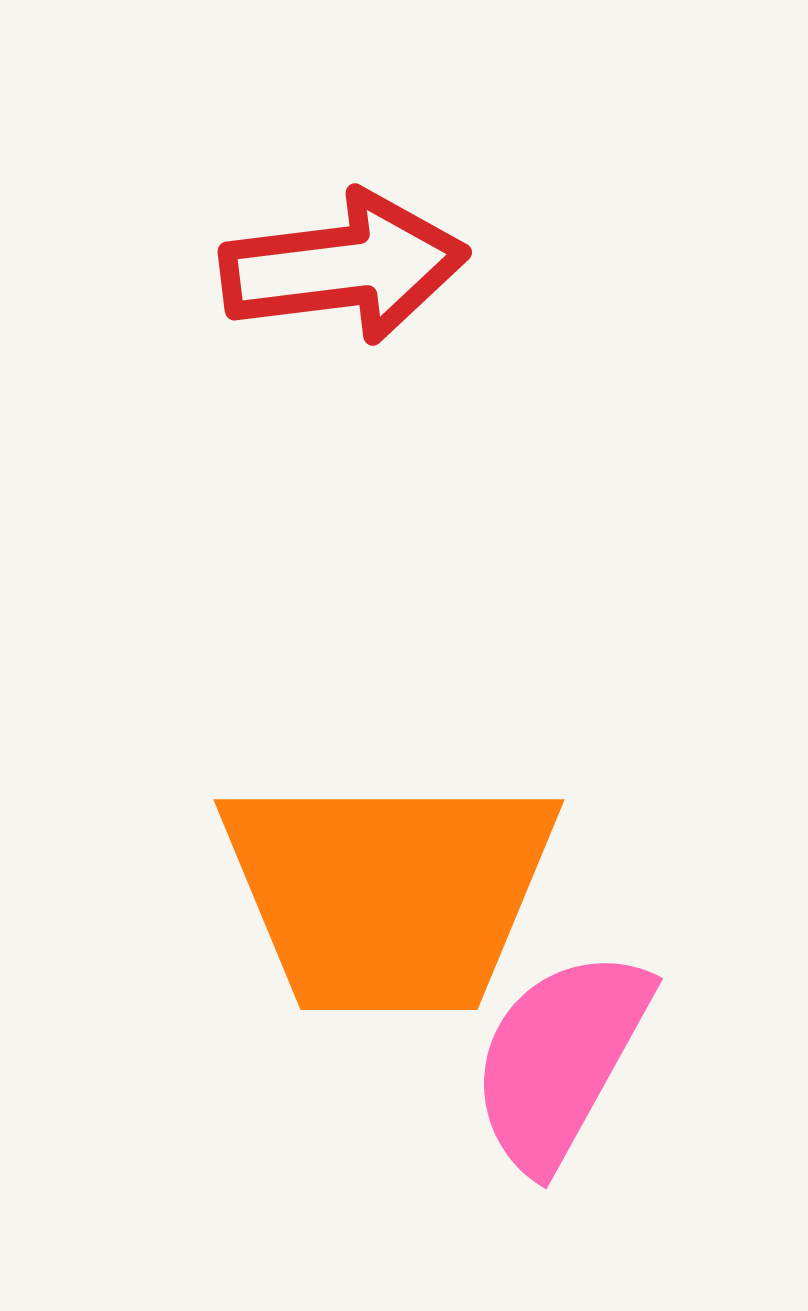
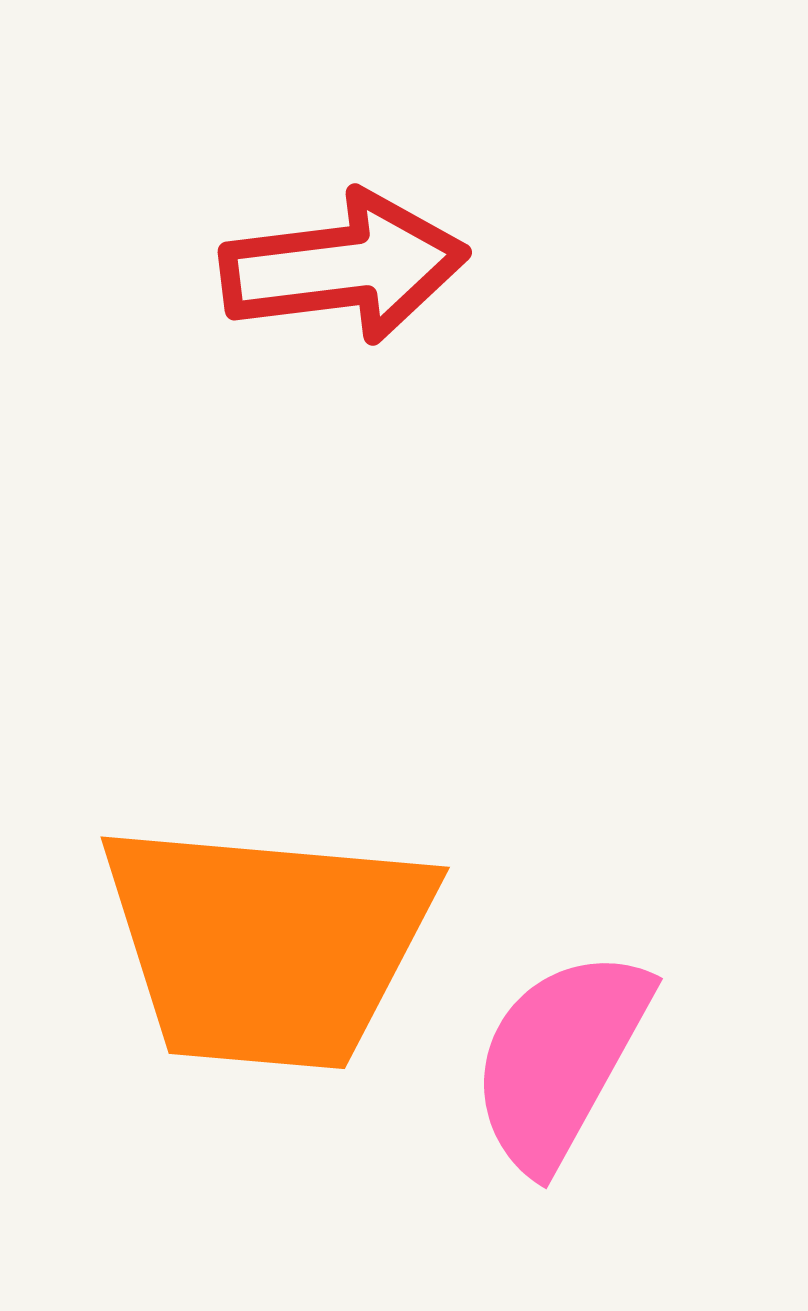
orange trapezoid: moved 122 px left, 52 px down; rotated 5 degrees clockwise
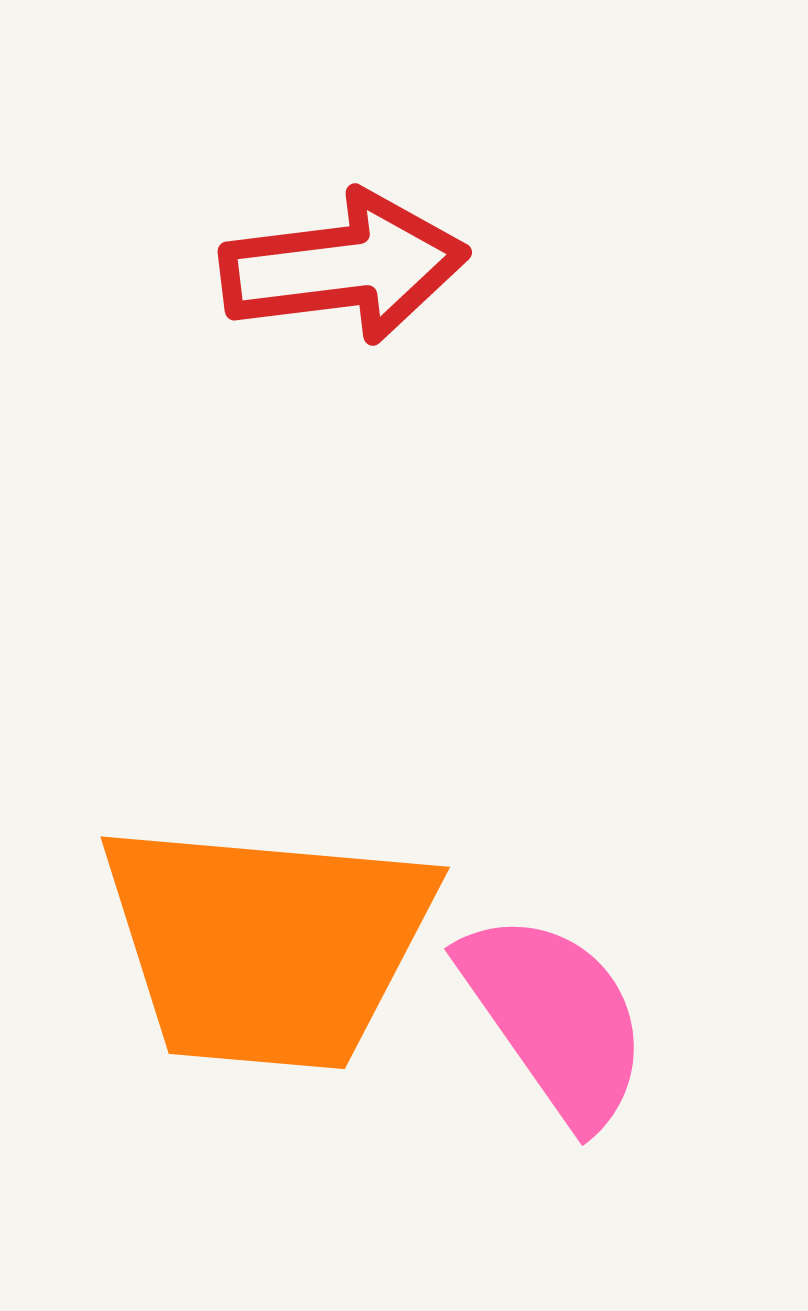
pink semicircle: moved 5 px left, 41 px up; rotated 116 degrees clockwise
